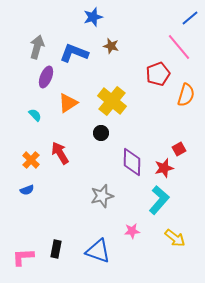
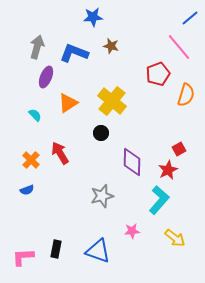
blue star: rotated 12 degrees clockwise
red star: moved 4 px right, 2 px down; rotated 12 degrees counterclockwise
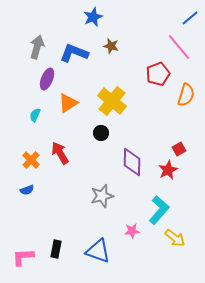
blue star: rotated 18 degrees counterclockwise
purple ellipse: moved 1 px right, 2 px down
cyan semicircle: rotated 112 degrees counterclockwise
cyan L-shape: moved 10 px down
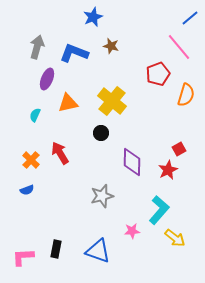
orange triangle: rotated 20 degrees clockwise
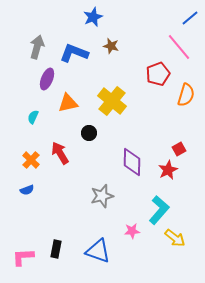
cyan semicircle: moved 2 px left, 2 px down
black circle: moved 12 px left
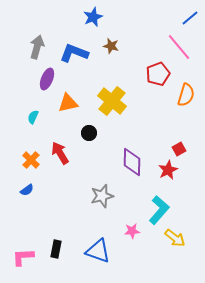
blue semicircle: rotated 16 degrees counterclockwise
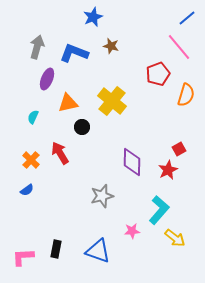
blue line: moved 3 px left
black circle: moved 7 px left, 6 px up
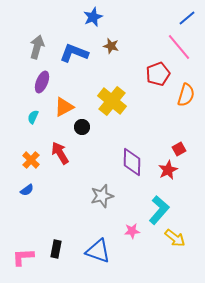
purple ellipse: moved 5 px left, 3 px down
orange triangle: moved 4 px left, 4 px down; rotated 15 degrees counterclockwise
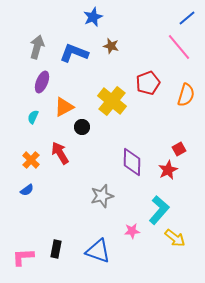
red pentagon: moved 10 px left, 9 px down
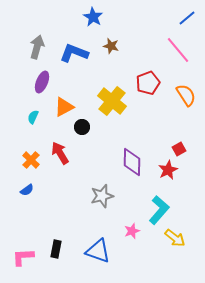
blue star: rotated 18 degrees counterclockwise
pink line: moved 1 px left, 3 px down
orange semicircle: rotated 50 degrees counterclockwise
pink star: rotated 14 degrees counterclockwise
